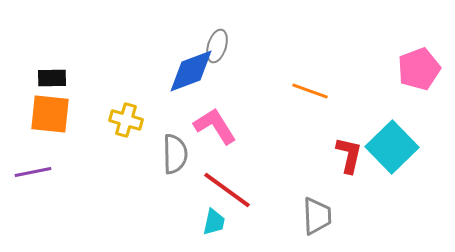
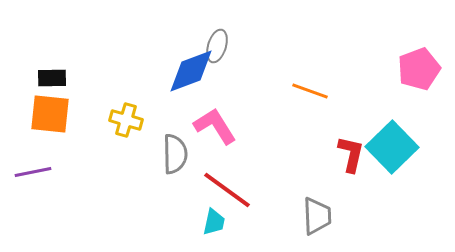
red L-shape: moved 2 px right, 1 px up
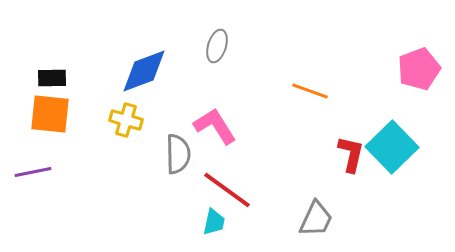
blue diamond: moved 47 px left
gray semicircle: moved 3 px right
gray trapezoid: moved 1 px left, 3 px down; rotated 27 degrees clockwise
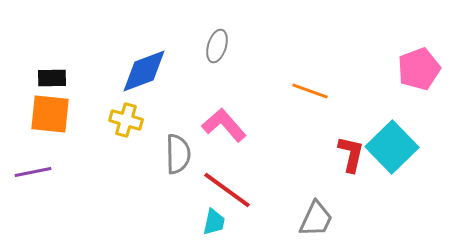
pink L-shape: moved 9 px right, 1 px up; rotated 9 degrees counterclockwise
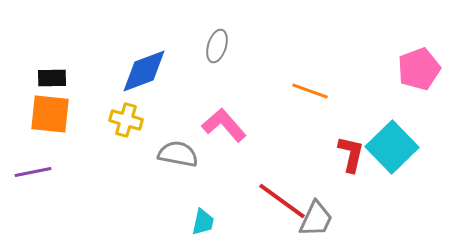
gray semicircle: rotated 78 degrees counterclockwise
red line: moved 55 px right, 11 px down
cyan trapezoid: moved 11 px left
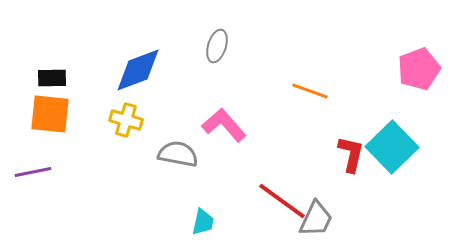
blue diamond: moved 6 px left, 1 px up
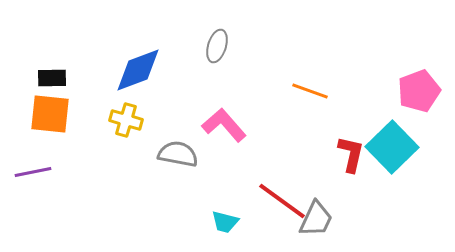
pink pentagon: moved 22 px down
cyan trapezoid: moved 22 px right; rotated 92 degrees clockwise
